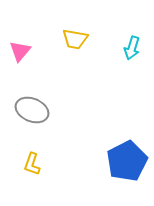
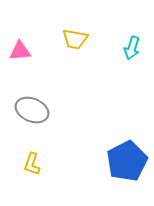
pink triangle: rotated 45 degrees clockwise
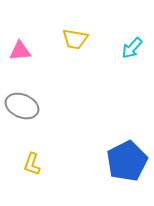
cyan arrow: rotated 25 degrees clockwise
gray ellipse: moved 10 px left, 4 px up
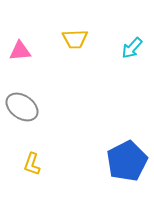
yellow trapezoid: rotated 12 degrees counterclockwise
gray ellipse: moved 1 px down; rotated 12 degrees clockwise
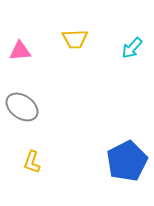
yellow L-shape: moved 2 px up
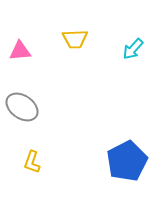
cyan arrow: moved 1 px right, 1 px down
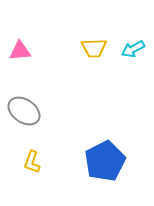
yellow trapezoid: moved 19 px right, 9 px down
cyan arrow: rotated 20 degrees clockwise
gray ellipse: moved 2 px right, 4 px down
blue pentagon: moved 22 px left
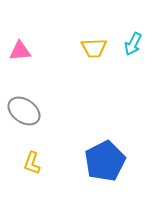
cyan arrow: moved 5 px up; rotated 35 degrees counterclockwise
yellow L-shape: moved 1 px down
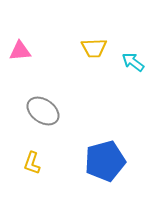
cyan arrow: moved 18 px down; rotated 100 degrees clockwise
gray ellipse: moved 19 px right
blue pentagon: rotated 12 degrees clockwise
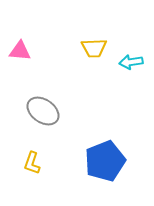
pink triangle: rotated 10 degrees clockwise
cyan arrow: moved 2 px left; rotated 45 degrees counterclockwise
blue pentagon: rotated 6 degrees counterclockwise
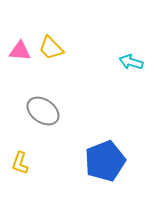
yellow trapezoid: moved 43 px left; rotated 48 degrees clockwise
cyan arrow: rotated 25 degrees clockwise
yellow L-shape: moved 12 px left
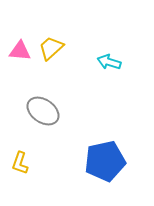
yellow trapezoid: rotated 92 degrees clockwise
cyan arrow: moved 22 px left
blue pentagon: rotated 9 degrees clockwise
